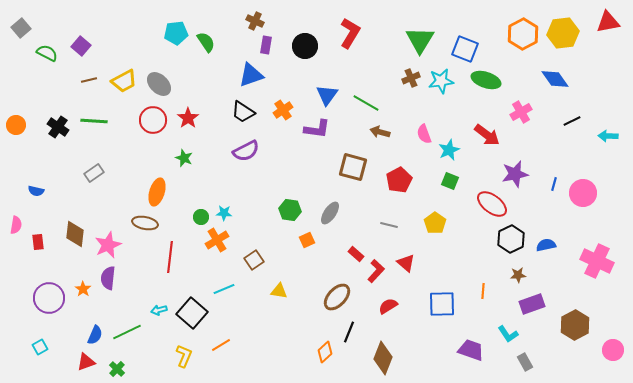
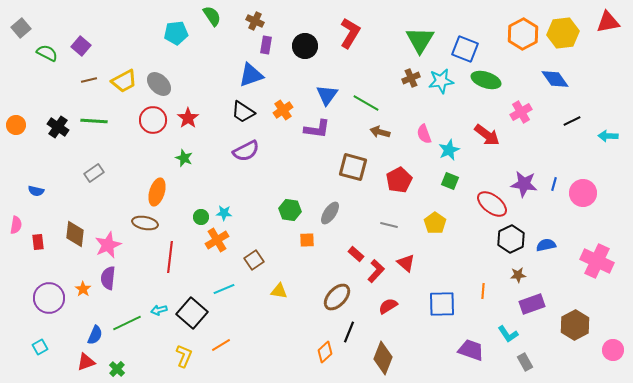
green semicircle at (206, 42): moved 6 px right, 26 px up
purple star at (515, 174): moved 9 px right, 10 px down; rotated 20 degrees clockwise
orange square at (307, 240): rotated 21 degrees clockwise
green line at (127, 332): moved 9 px up
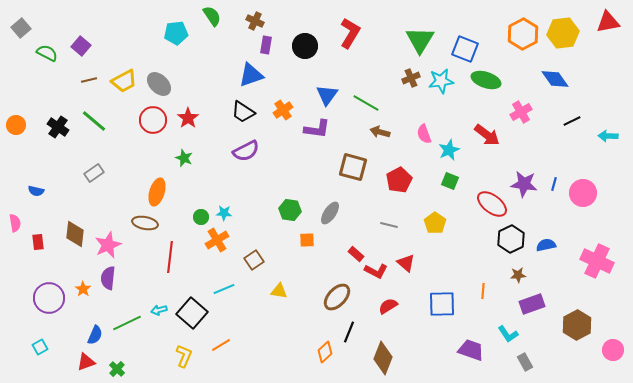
green line at (94, 121): rotated 36 degrees clockwise
pink semicircle at (16, 225): moved 1 px left, 2 px up; rotated 18 degrees counterclockwise
red L-shape at (376, 271): rotated 75 degrees clockwise
brown hexagon at (575, 325): moved 2 px right
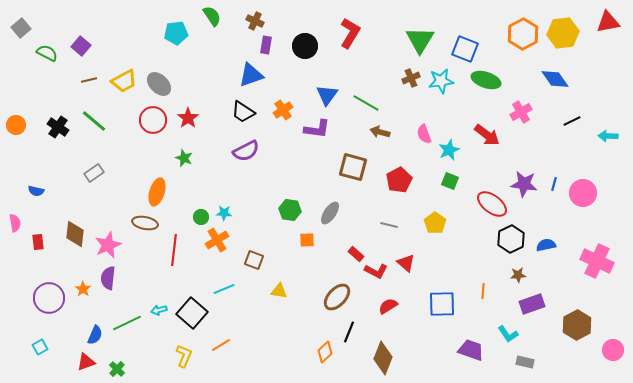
red line at (170, 257): moved 4 px right, 7 px up
brown square at (254, 260): rotated 36 degrees counterclockwise
gray rectangle at (525, 362): rotated 48 degrees counterclockwise
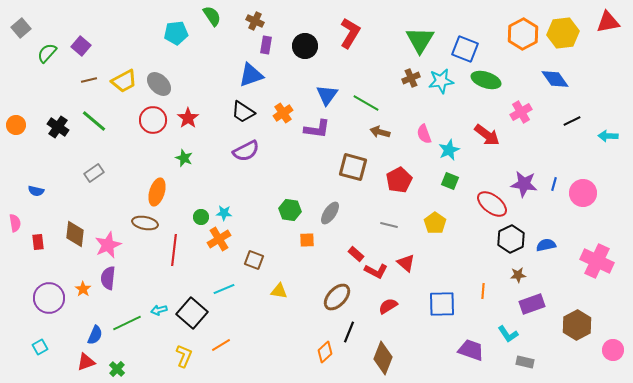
green semicircle at (47, 53): rotated 75 degrees counterclockwise
orange cross at (283, 110): moved 3 px down
orange cross at (217, 240): moved 2 px right, 1 px up
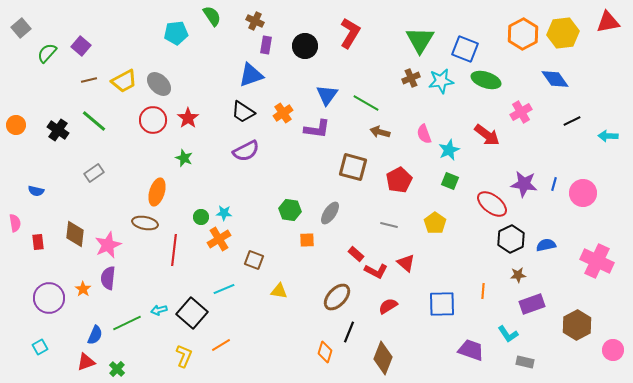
black cross at (58, 127): moved 3 px down
orange diamond at (325, 352): rotated 30 degrees counterclockwise
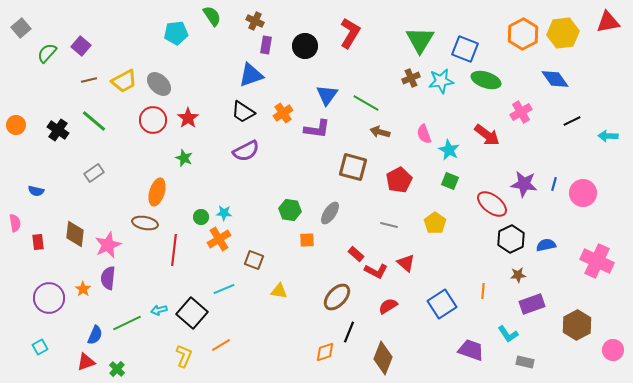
cyan star at (449, 150): rotated 20 degrees counterclockwise
blue square at (442, 304): rotated 32 degrees counterclockwise
orange diamond at (325, 352): rotated 55 degrees clockwise
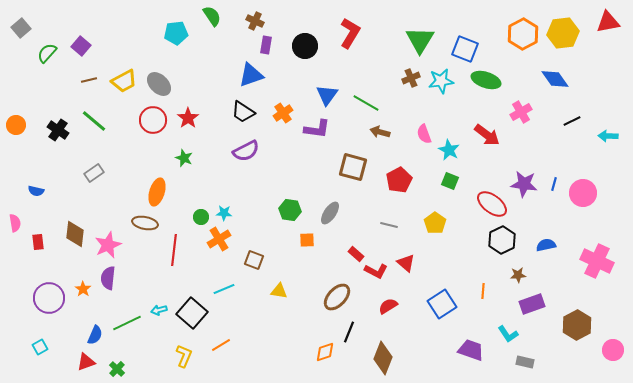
black hexagon at (511, 239): moved 9 px left, 1 px down
